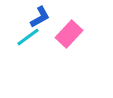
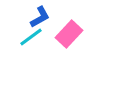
cyan line: moved 3 px right
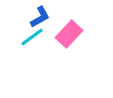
cyan line: moved 1 px right
